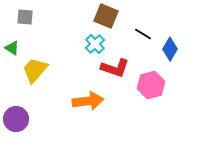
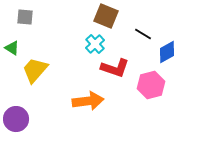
blue diamond: moved 3 px left, 3 px down; rotated 30 degrees clockwise
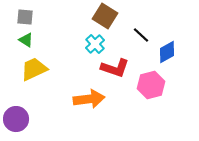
brown square: moved 1 px left; rotated 10 degrees clockwise
black line: moved 2 px left, 1 px down; rotated 12 degrees clockwise
green triangle: moved 14 px right, 8 px up
yellow trapezoid: moved 1 px left, 1 px up; rotated 24 degrees clockwise
orange arrow: moved 1 px right, 2 px up
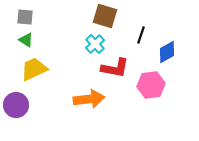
brown square: rotated 15 degrees counterclockwise
black line: rotated 66 degrees clockwise
red L-shape: rotated 8 degrees counterclockwise
pink hexagon: rotated 8 degrees clockwise
purple circle: moved 14 px up
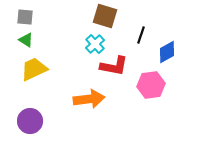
red L-shape: moved 1 px left, 2 px up
purple circle: moved 14 px right, 16 px down
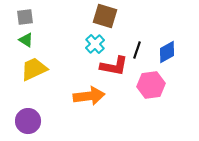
gray square: rotated 12 degrees counterclockwise
black line: moved 4 px left, 15 px down
orange arrow: moved 3 px up
purple circle: moved 2 px left
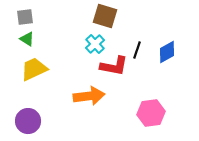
green triangle: moved 1 px right, 1 px up
pink hexagon: moved 28 px down
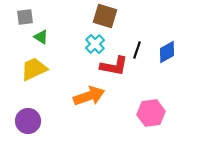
green triangle: moved 14 px right, 2 px up
orange arrow: rotated 12 degrees counterclockwise
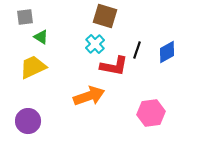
yellow trapezoid: moved 1 px left, 2 px up
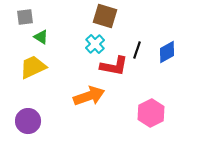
pink hexagon: rotated 20 degrees counterclockwise
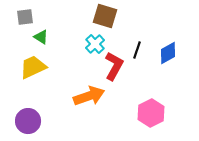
blue diamond: moved 1 px right, 1 px down
red L-shape: rotated 72 degrees counterclockwise
